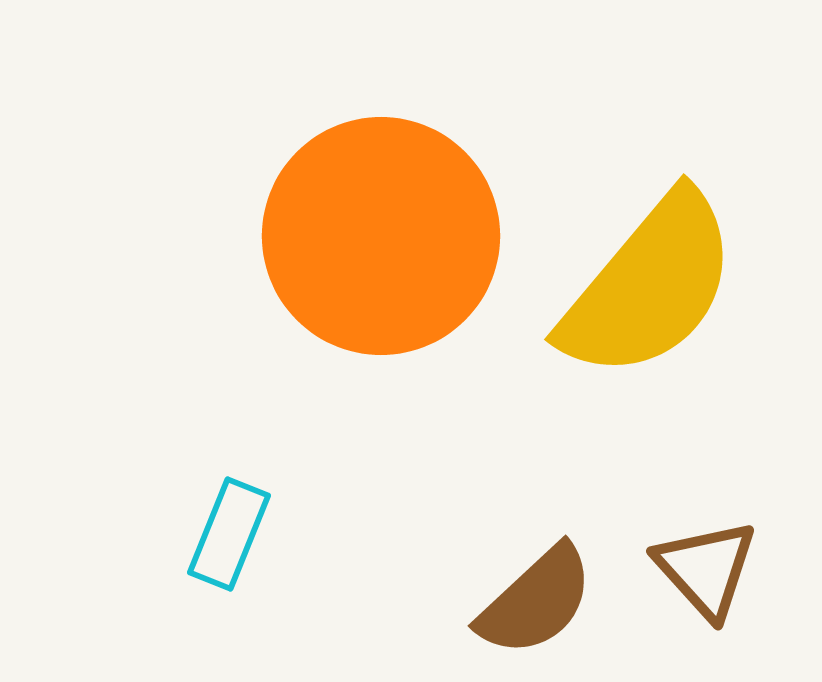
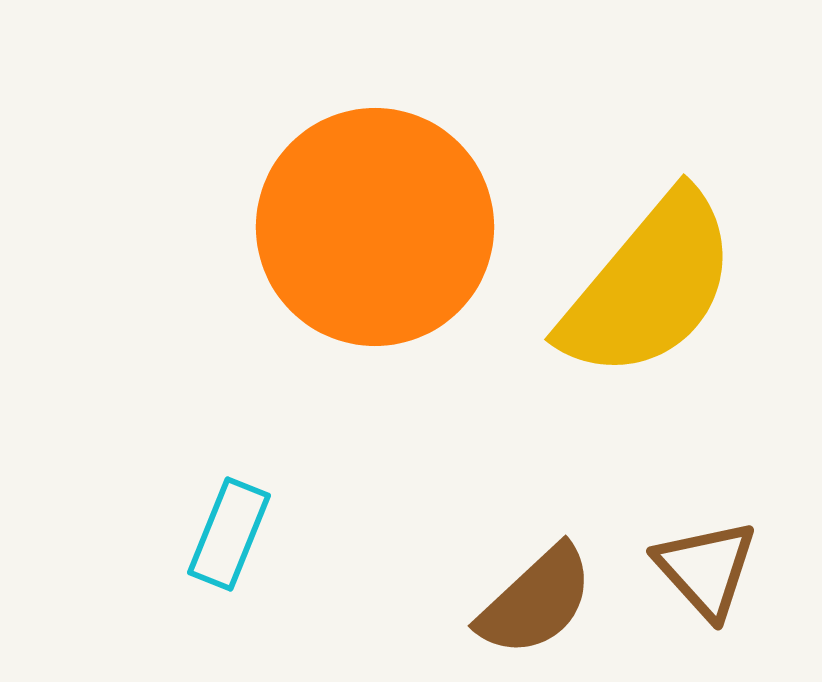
orange circle: moved 6 px left, 9 px up
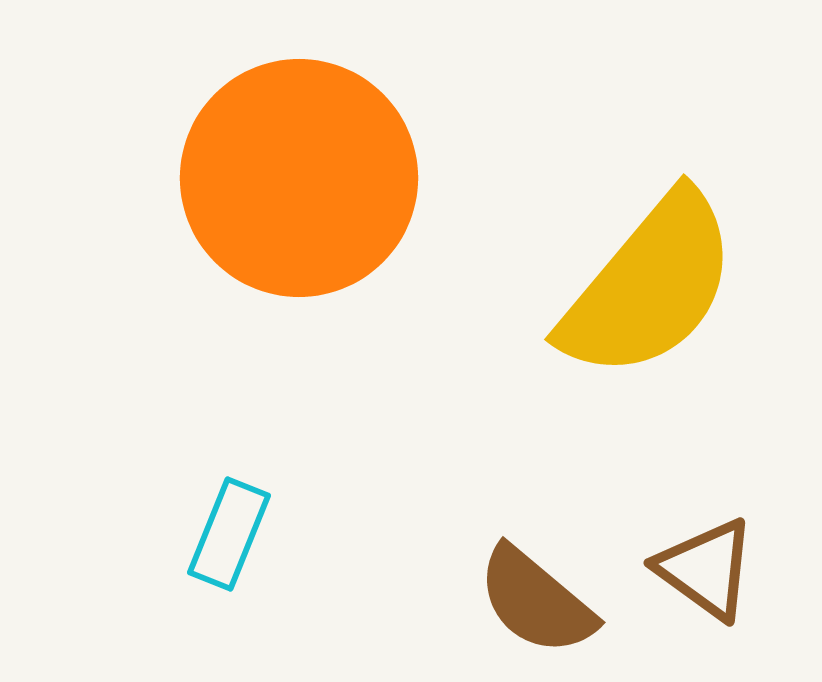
orange circle: moved 76 px left, 49 px up
brown triangle: rotated 12 degrees counterclockwise
brown semicircle: rotated 83 degrees clockwise
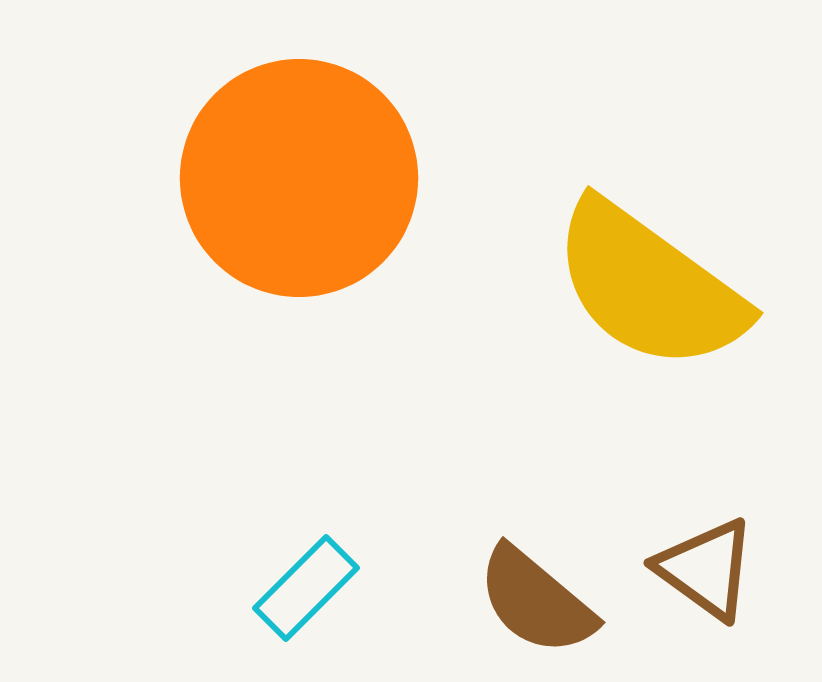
yellow semicircle: rotated 86 degrees clockwise
cyan rectangle: moved 77 px right, 54 px down; rotated 23 degrees clockwise
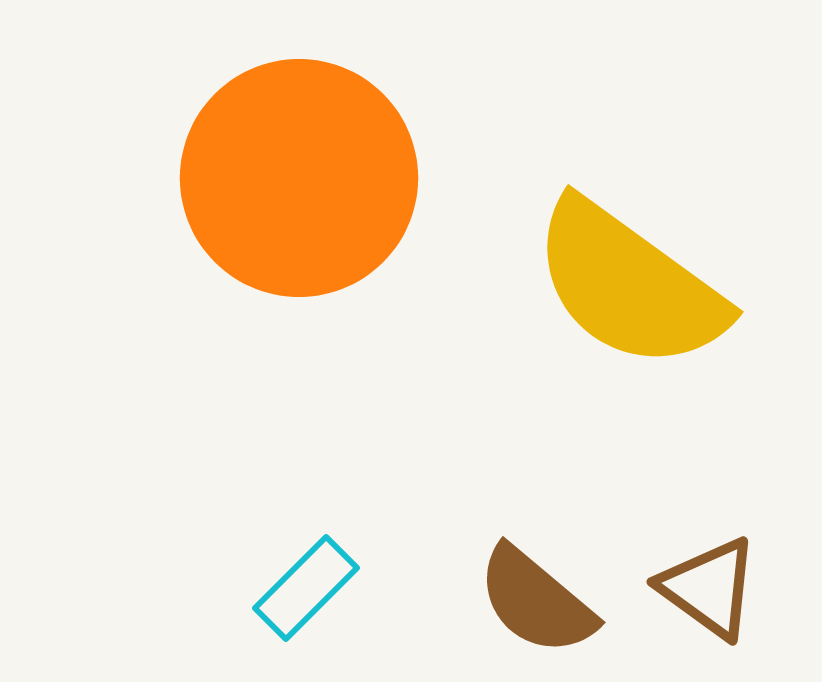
yellow semicircle: moved 20 px left, 1 px up
brown triangle: moved 3 px right, 19 px down
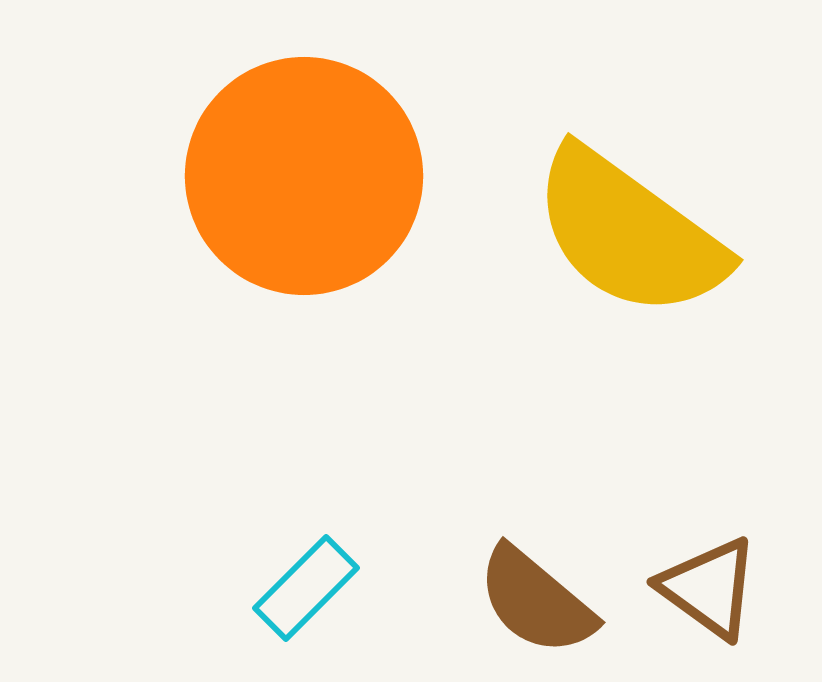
orange circle: moved 5 px right, 2 px up
yellow semicircle: moved 52 px up
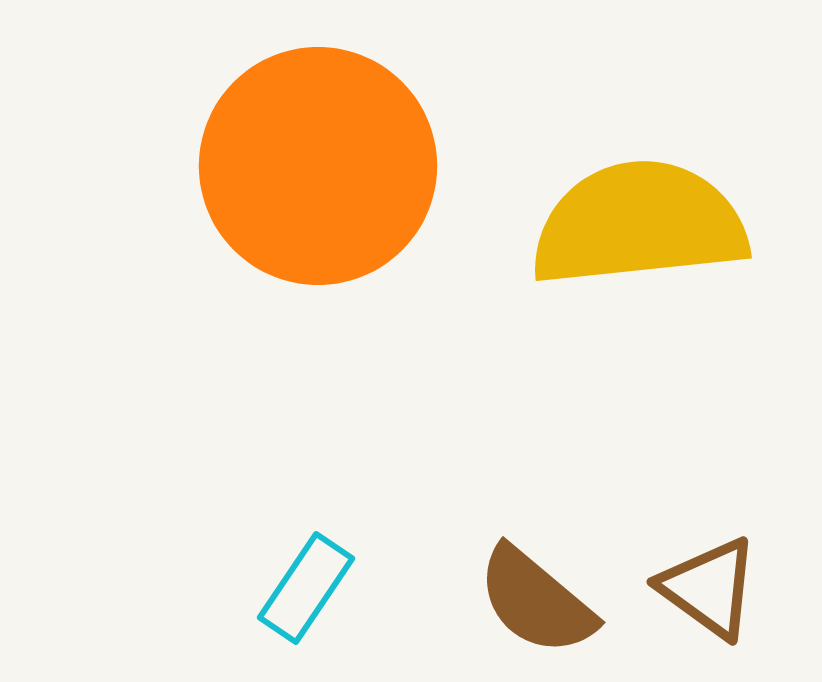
orange circle: moved 14 px right, 10 px up
yellow semicircle: moved 10 px right, 9 px up; rotated 138 degrees clockwise
cyan rectangle: rotated 11 degrees counterclockwise
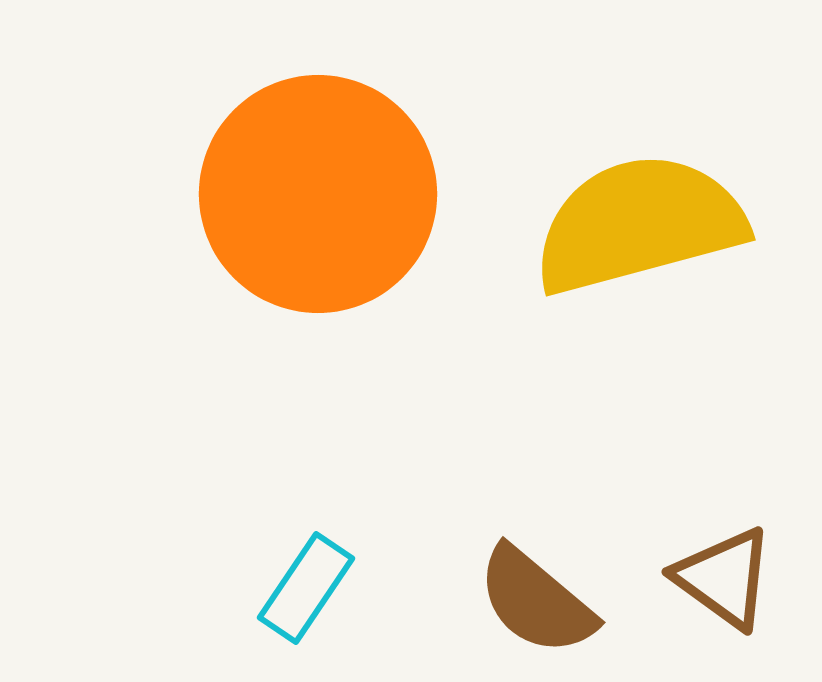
orange circle: moved 28 px down
yellow semicircle: rotated 9 degrees counterclockwise
brown triangle: moved 15 px right, 10 px up
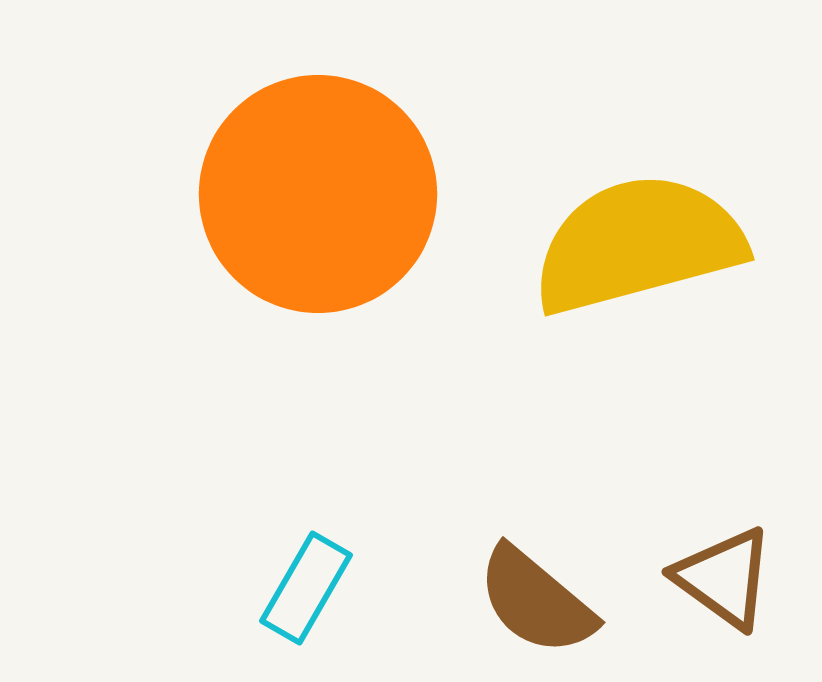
yellow semicircle: moved 1 px left, 20 px down
cyan rectangle: rotated 4 degrees counterclockwise
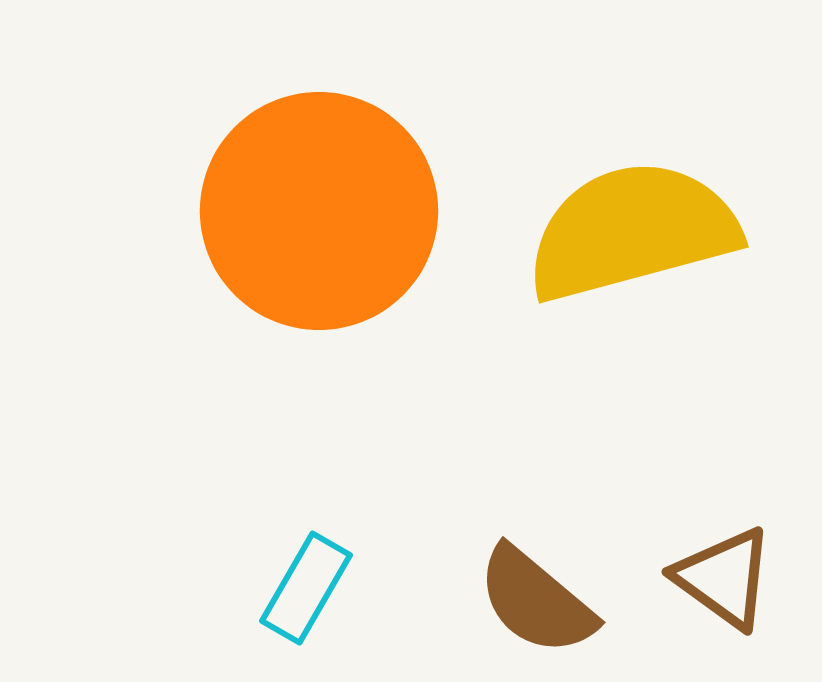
orange circle: moved 1 px right, 17 px down
yellow semicircle: moved 6 px left, 13 px up
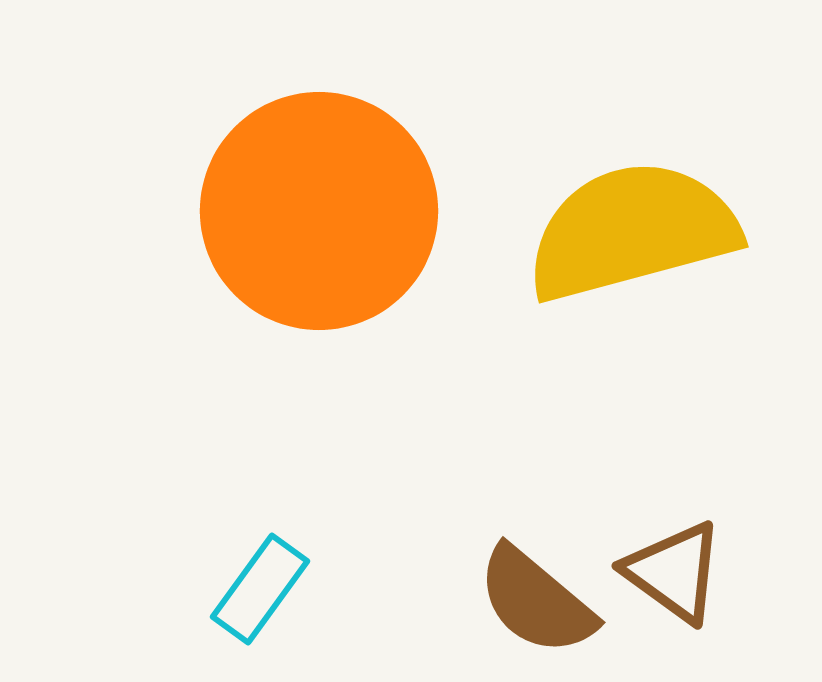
brown triangle: moved 50 px left, 6 px up
cyan rectangle: moved 46 px left, 1 px down; rotated 6 degrees clockwise
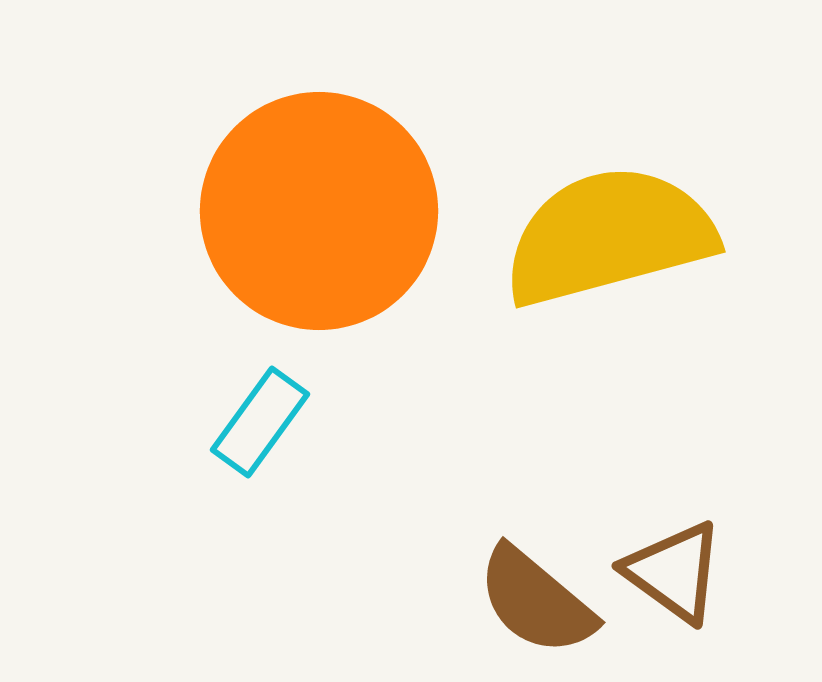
yellow semicircle: moved 23 px left, 5 px down
cyan rectangle: moved 167 px up
